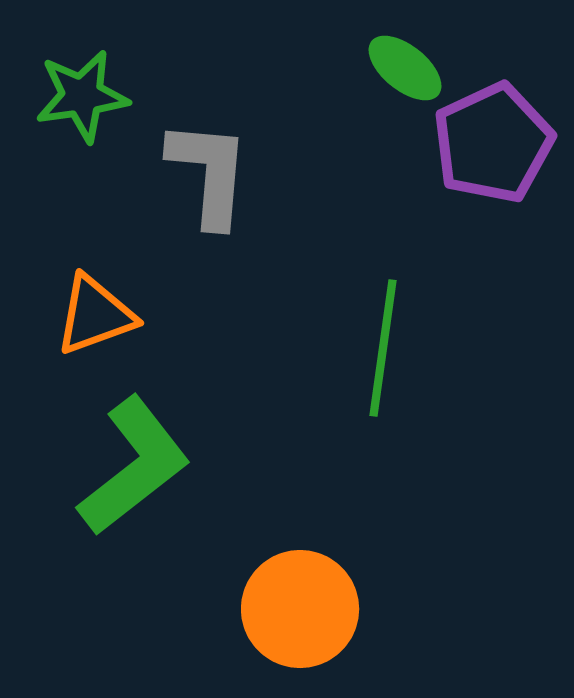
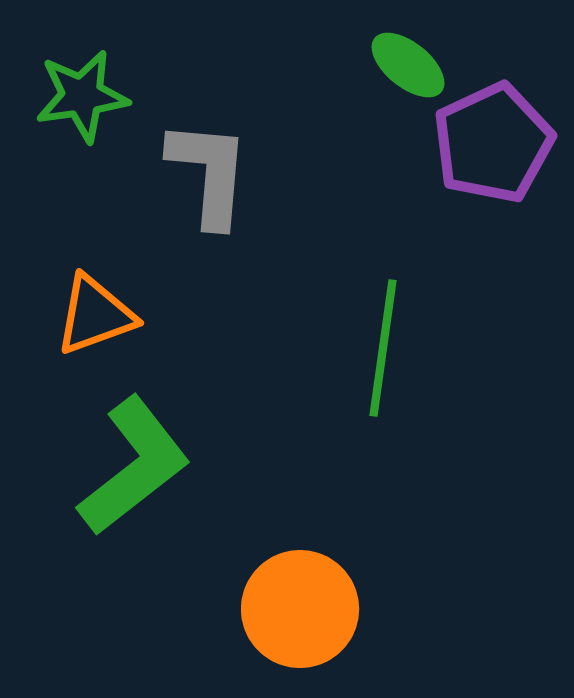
green ellipse: moved 3 px right, 3 px up
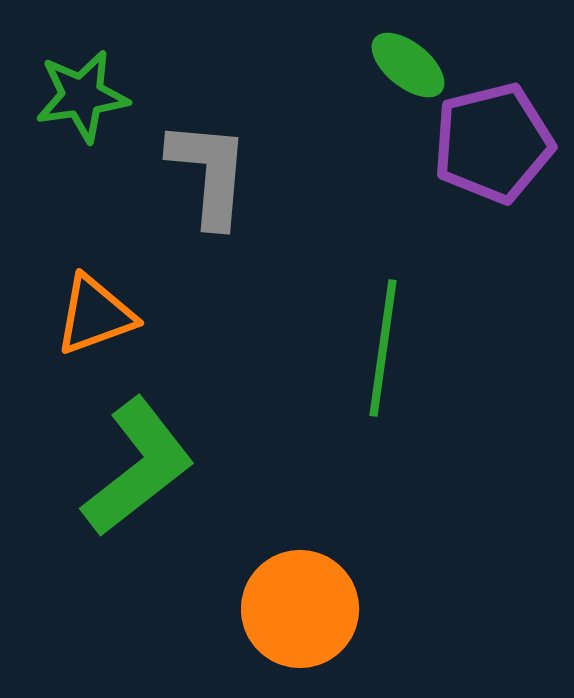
purple pentagon: rotated 11 degrees clockwise
green L-shape: moved 4 px right, 1 px down
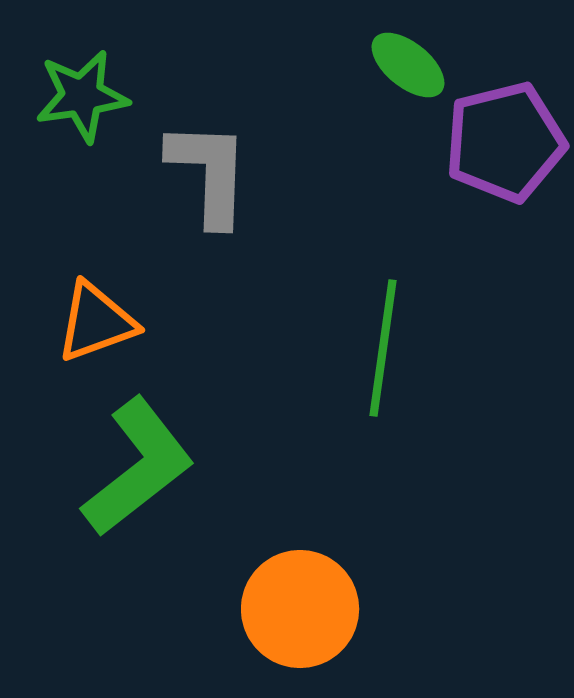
purple pentagon: moved 12 px right, 1 px up
gray L-shape: rotated 3 degrees counterclockwise
orange triangle: moved 1 px right, 7 px down
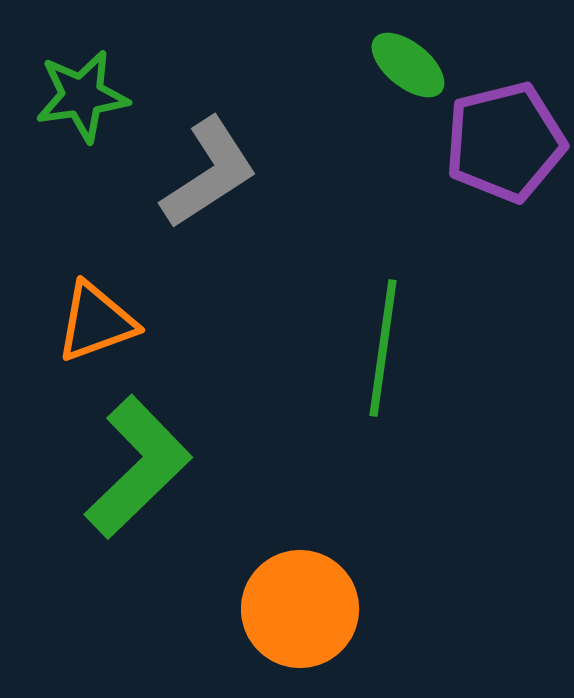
gray L-shape: rotated 55 degrees clockwise
green L-shape: rotated 6 degrees counterclockwise
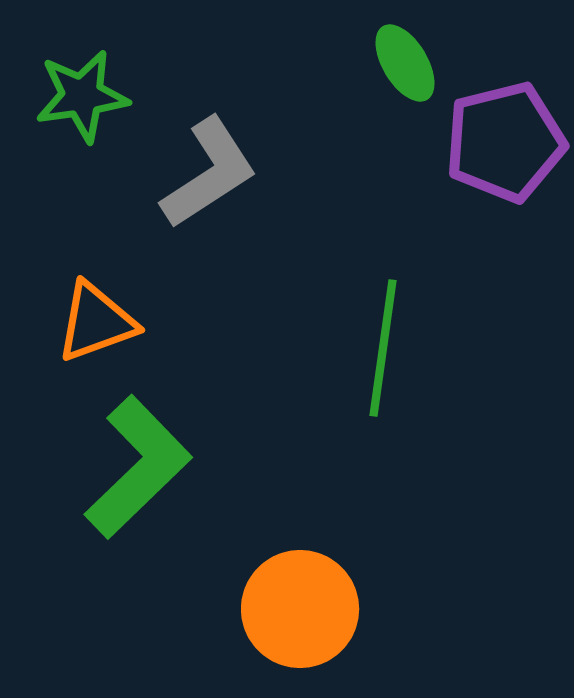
green ellipse: moved 3 px left, 2 px up; rotated 20 degrees clockwise
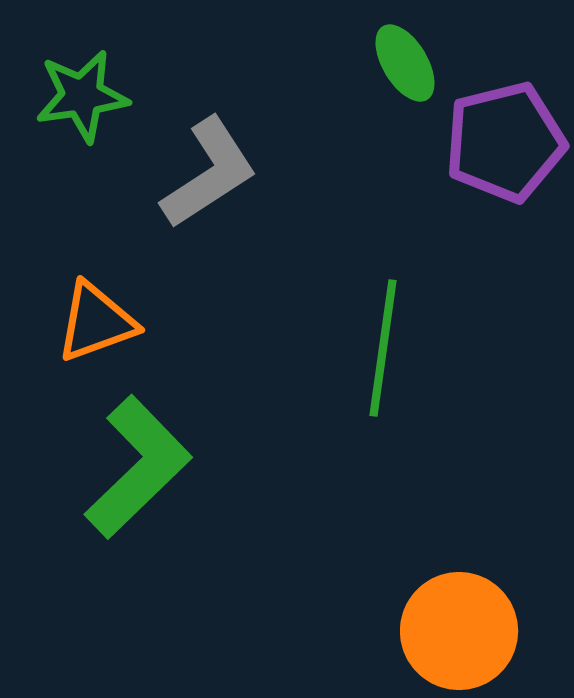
orange circle: moved 159 px right, 22 px down
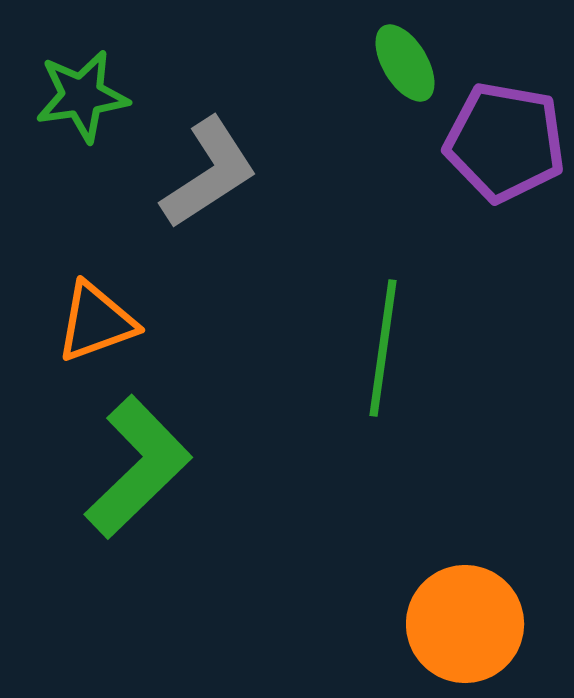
purple pentagon: rotated 24 degrees clockwise
orange circle: moved 6 px right, 7 px up
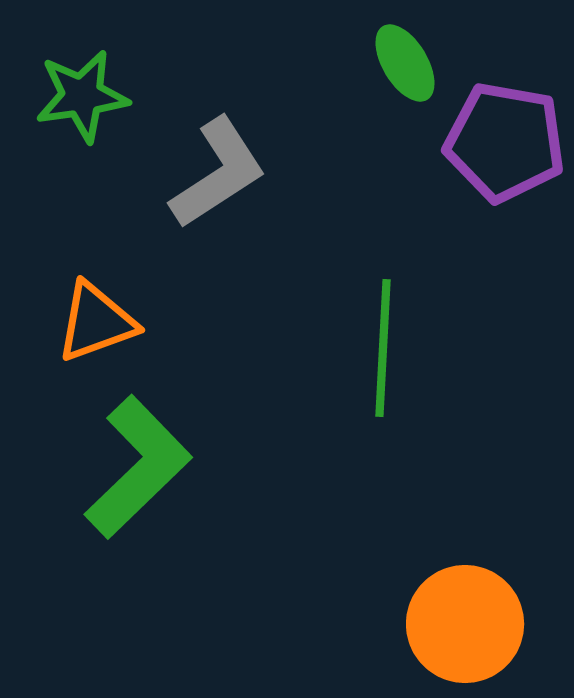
gray L-shape: moved 9 px right
green line: rotated 5 degrees counterclockwise
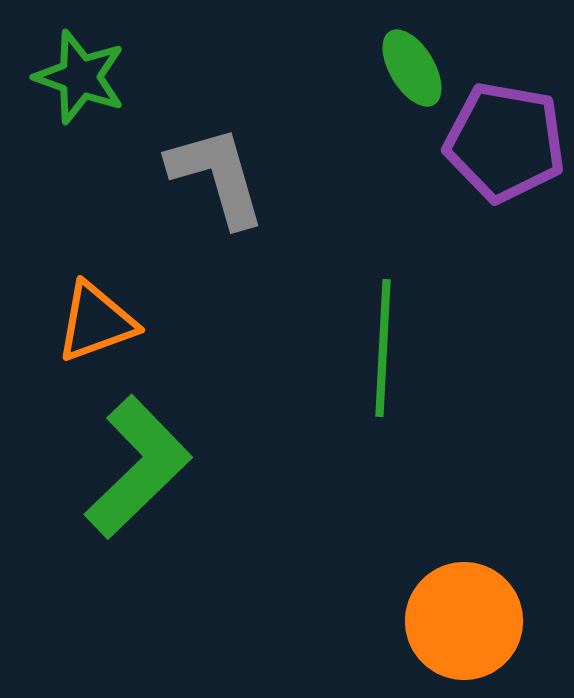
green ellipse: moved 7 px right, 5 px down
green star: moved 2 px left, 19 px up; rotated 28 degrees clockwise
gray L-shape: moved 1 px left, 3 px down; rotated 73 degrees counterclockwise
orange circle: moved 1 px left, 3 px up
